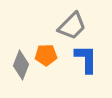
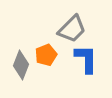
gray trapezoid: moved 3 px down
orange pentagon: rotated 20 degrees counterclockwise
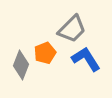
orange pentagon: moved 1 px left, 2 px up
blue L-shape: rotated 32 degrees counterclockwise
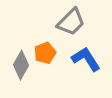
gray trapezoid: moved 1 px left, 7 px up
gray diamond: rotated 8 degrees clockwise
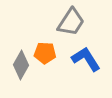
gray trapezoid: rotated 12 degrees counterclockwise
orange pentagon: rotated 25 degrees clockwise
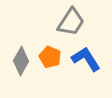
orange pentagon: moved 5 px right, 4 px down; rotated 20 degrees clockwise
gray diamond: moved 4 px up
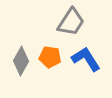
orange pentagon: rotated 15 degrees counterclockwise
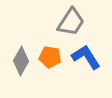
blue L-shape: moved 2 px up
